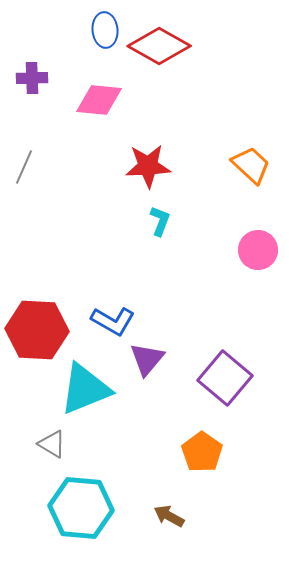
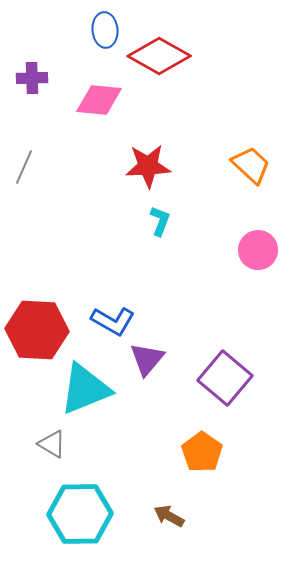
red diamond: moved 10 px down
cyan hexagon: moved 1 px left, 6 px down; rotated 6 degrees counterclockwise
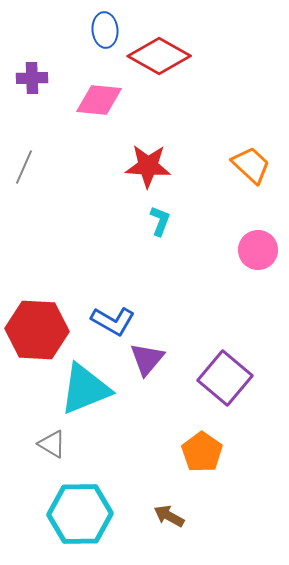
red star: rotated 6 degrees clockwise
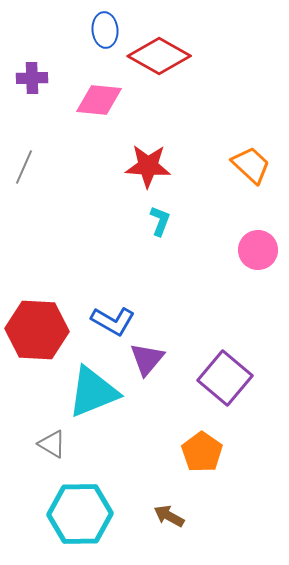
cyan triangle: moved 8 px right, 3 px down
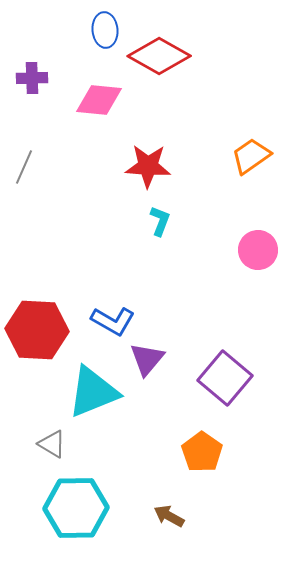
orange trapezoid: moved 9 px up; rotated 78 degrees counterclockwise
cyan hexagon: moved 4 px left, 6 px up
